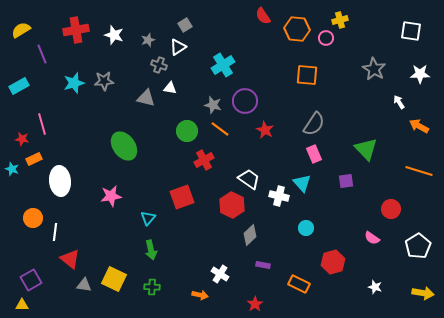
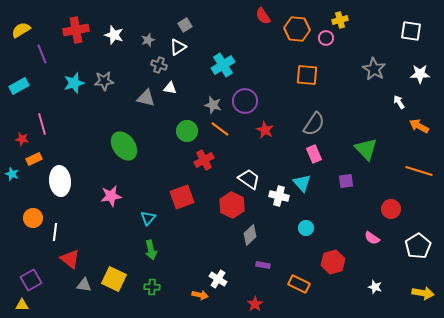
cyan star at (12, 169): moved 5 px down
white cross at (220, 274): moved 2 px left, 5 px down
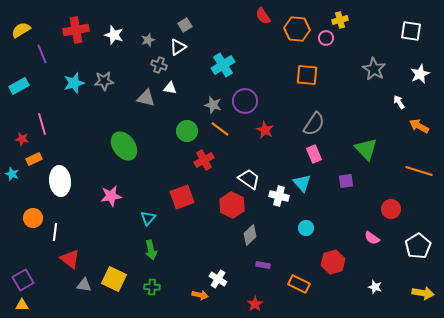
white star at (420, 74): rotated 24 degrees counterclockwise
purple square at (31, 280): moved 8 px left
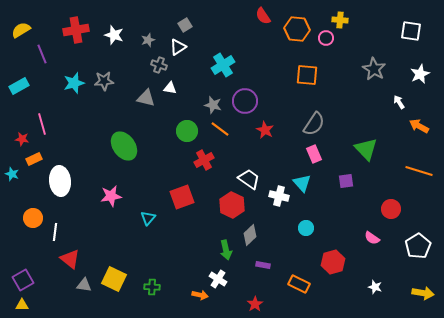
yellow cross at (340, 20): rotated 21 degrees clockwise
green arrow at (151, 250): moved 75 px right
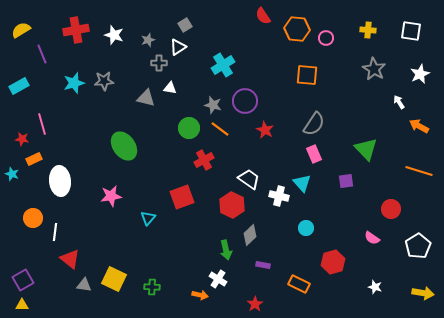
yellow cross at (340, 20): moved 28 px right, 10 px down
gray cross at (159, 65): moved 2 px up; rotated 21 degrees counterclockwise
green circle at (187, 131): moved 2 px right, 3 px up
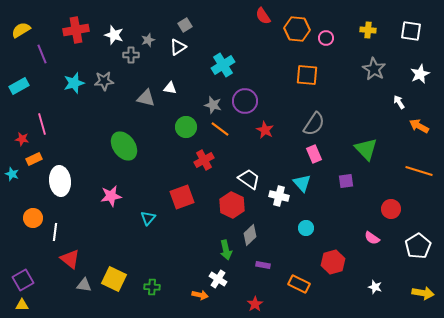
gray cross at (159, 63): moved 28 px left, 8 px up
green circle at (189, 128): moved 3 px left, 1 px up
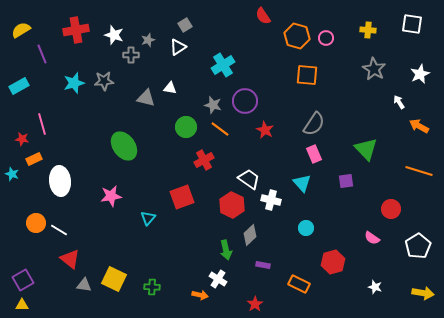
orange hexagon at (297, 29): moved 7 px down; rotated 10 degrees clockwise
white square at (411, 31): moved 1 px right, 7 px up
white cross at (279, 196): moved 8 px left, 4 px down
orange circle at (33, 218): moved 3 px right, 5 px down
white line at (55, 232): moved 4 px right, 2 px up; rotated 66 degrees counterclockwise
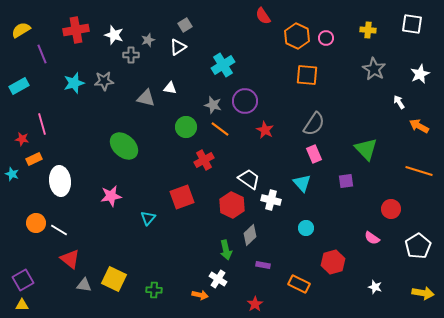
orange hexagon at (297, 36): rotated 10 degrees clockwise
green ellipse at (124, 146): rotated 12 degrees counterclockwise
green cross at (152, 287): moved 2 px right, 3 px down
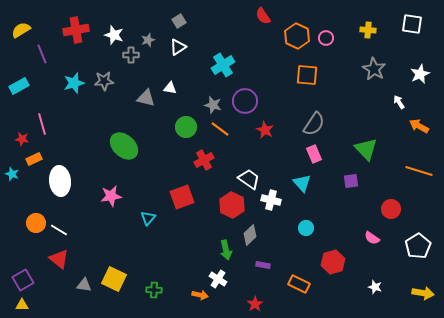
gray square at (185, 25): moved 6 px left, 4 px up
purple square at (346, 181): moved 5 px right
red triangle at (70, 259): moved 11 px left
